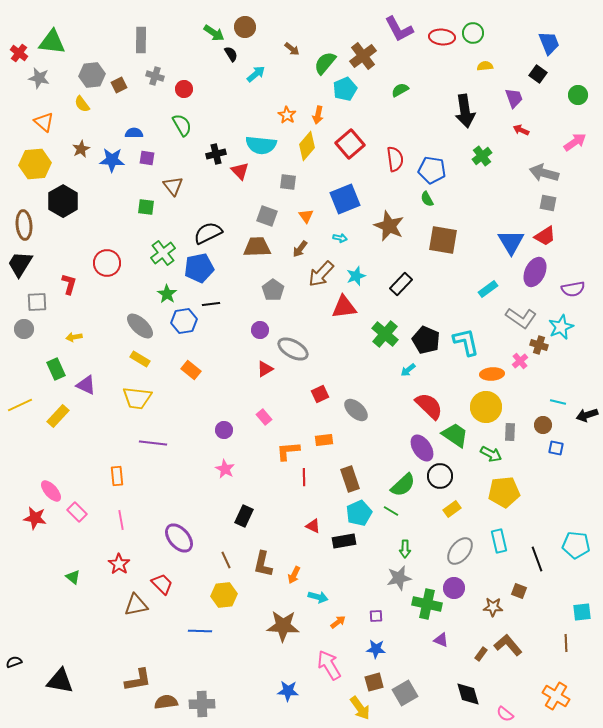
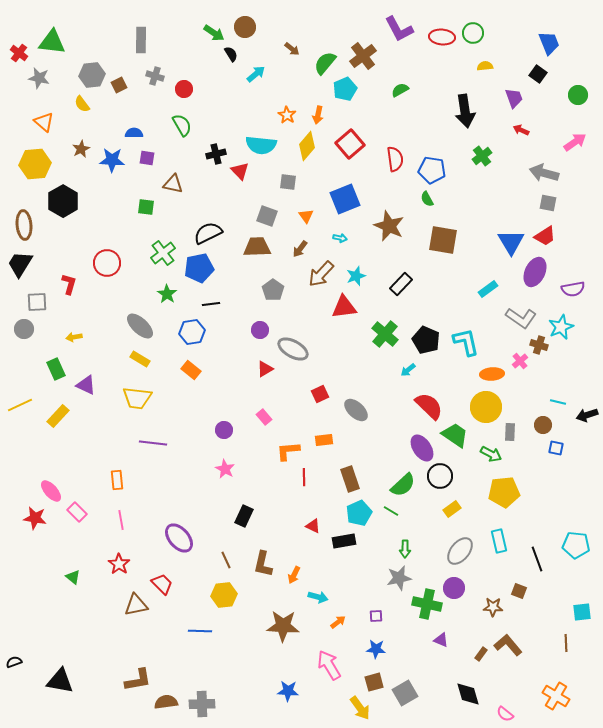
brown triangle at (173, 186): moved 2 px up; rotated 40 degrees counterclockwise
blue hexagon at (184, 321): moved 8 px right, 11 px down
orange rectangle at (117, 476): moved 4 px down
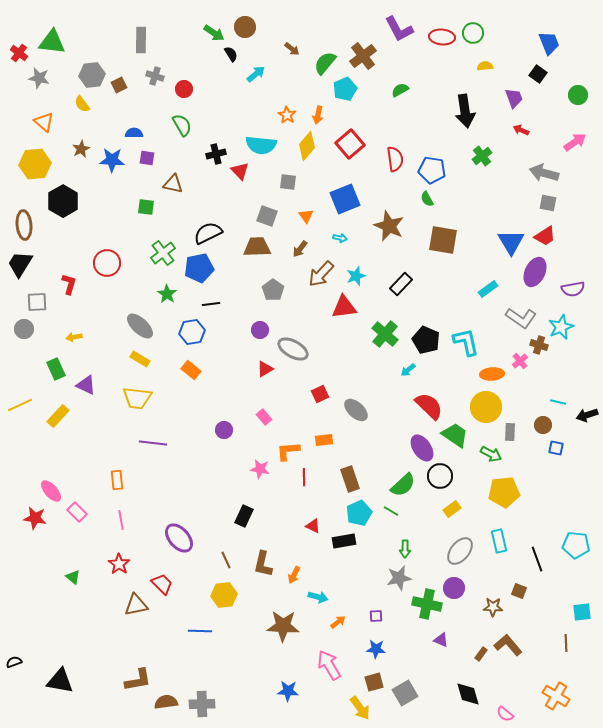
pink star at (225, 469): moved 35 px right; rotated 18 degrees counterclockwise
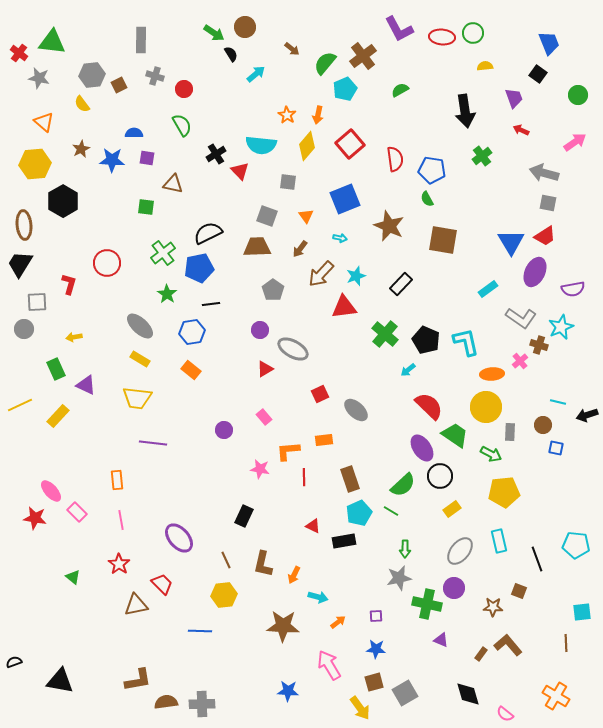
black cross at (216, 154): rotated 18 degrees counterclockwise
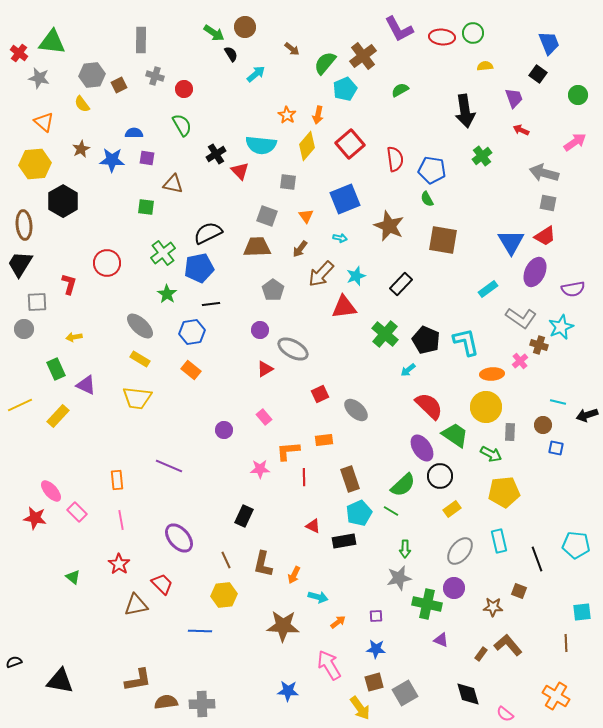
purple line at (153, 443): moved 16 px right, 23 px down; rotated 16 degrees clockwise
pink star at (260, 469): rotated 12 degrees counterclockwise
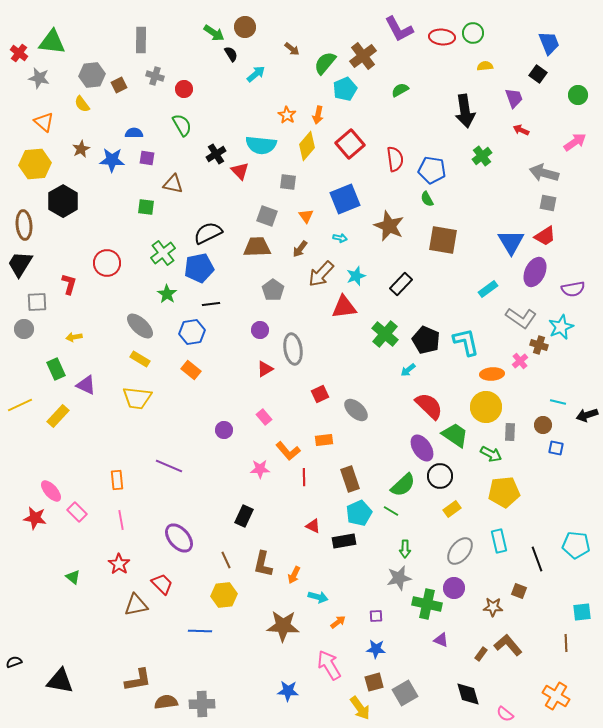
gray ellipse at (293, 349): rotated 52 degrees clockwise
orange L-shape at (288, 451): rotated 125 degrees counterclockwise
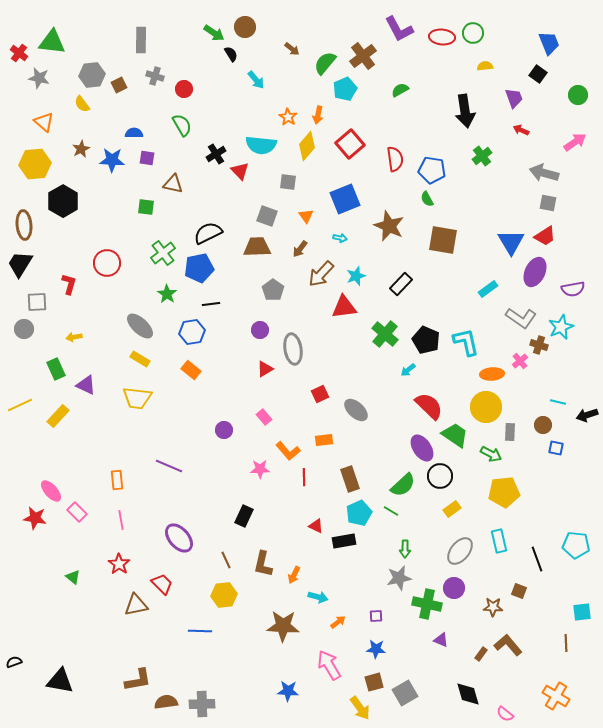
cyan arrow at (256, 74): moved 6 px down; rotated 90 degrees clockwise
orange star at (287, 115): moved 1 px right, 2 px down
red triangle at (313, 526): moved 3 px right
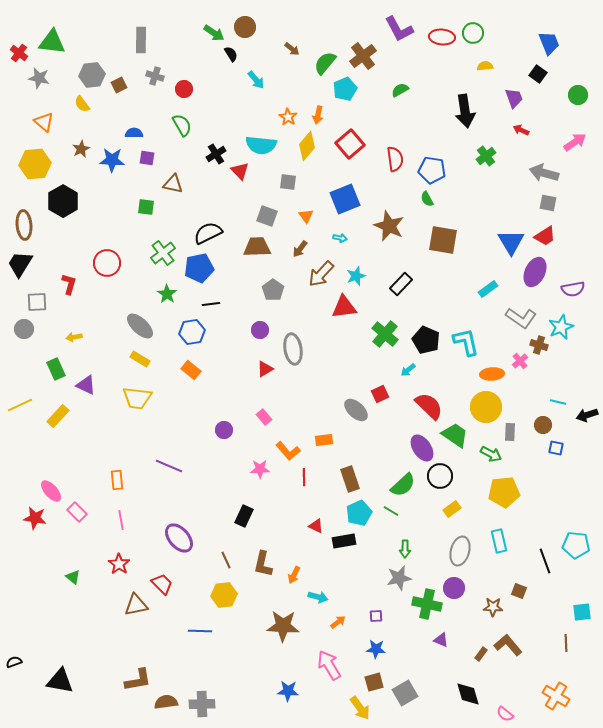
green cross at (482, 156): moved 4 px right
red square at (320, 394): moved 60 px right
gray ellipse at (460, 551): rotated 24 degrees counterclockwise
black line at (537, 559): moved 8 px right, 2 px down
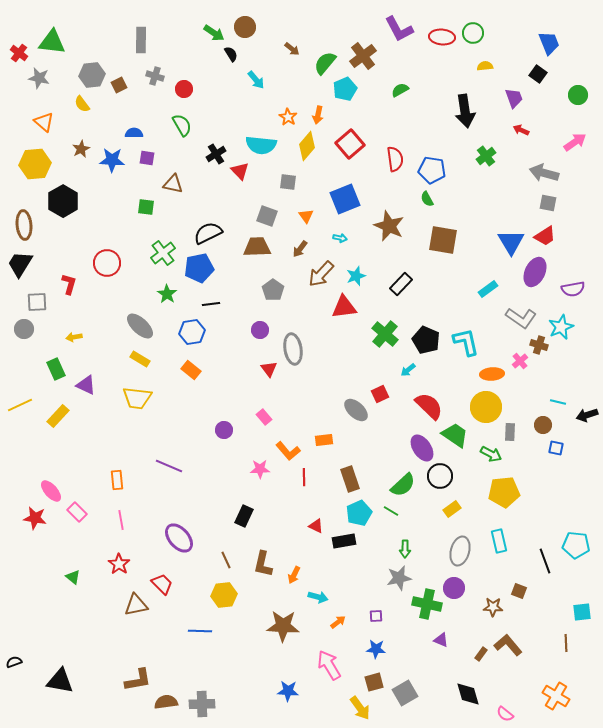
red triangle at (265, 369): moved 4 px right; rotated 36 degrees counterclockwise
